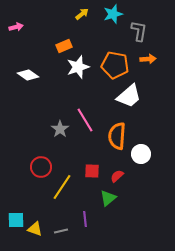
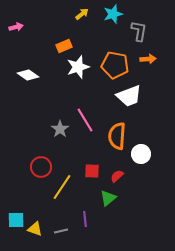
white trapezoid: rotated 20 degrees clockwise
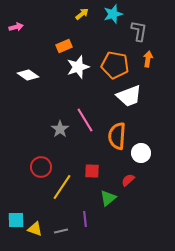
orange arrow: rotated 77 degrees counterclockwise
white circle: moved 1 px up
red semicircle: moved 11 px right, 4 px down
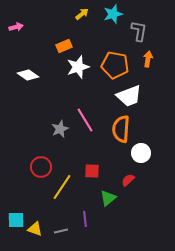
gray star: rotated 12 degrees clockwise
orange semicircle: moved 4 px right, 7 px up
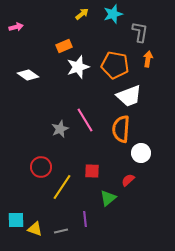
gray L-shape: moved 1 px right, 1 px down
